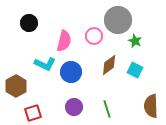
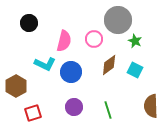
pink circle: moved 3 px down
green line: moved 1 px right, 1 px down
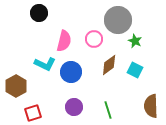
black circle: moved 10 px right, 10 px up
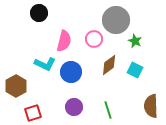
gray circle: moved 2 px left
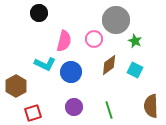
green line: moved 1 px right
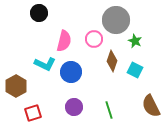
brown diamond: moved 3 px right, 4 px up; rotated 35 degrees counterclockwise
brown semicircle: rotated 25 degrees counterclockwise
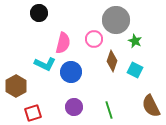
pink semicircle: moved 1 px left, 2 px down
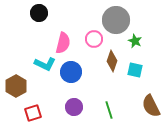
cyan square: rotated 14 degrees counterclockwise
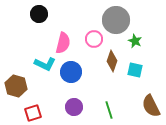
black circle: moved 1 px down
brown hexagon: rotated 15 degrees counterclockwise
